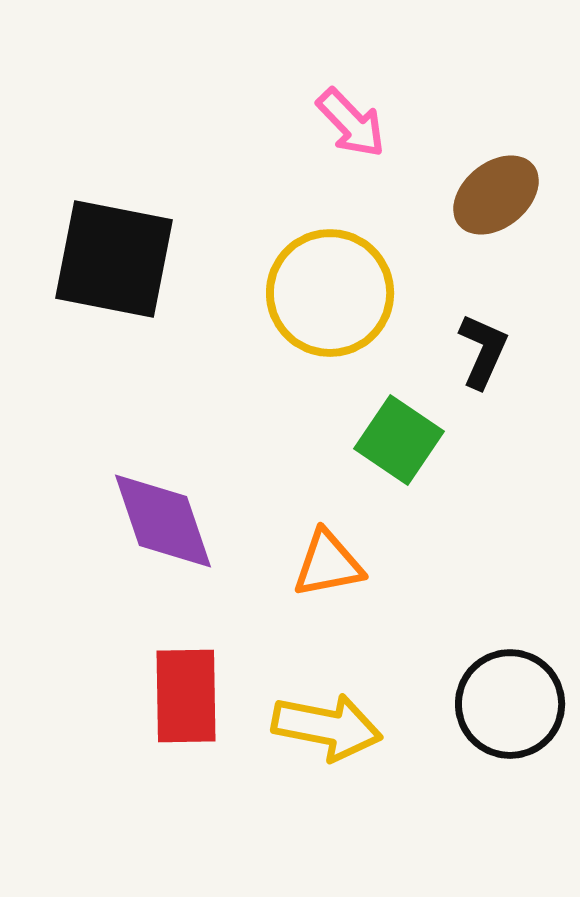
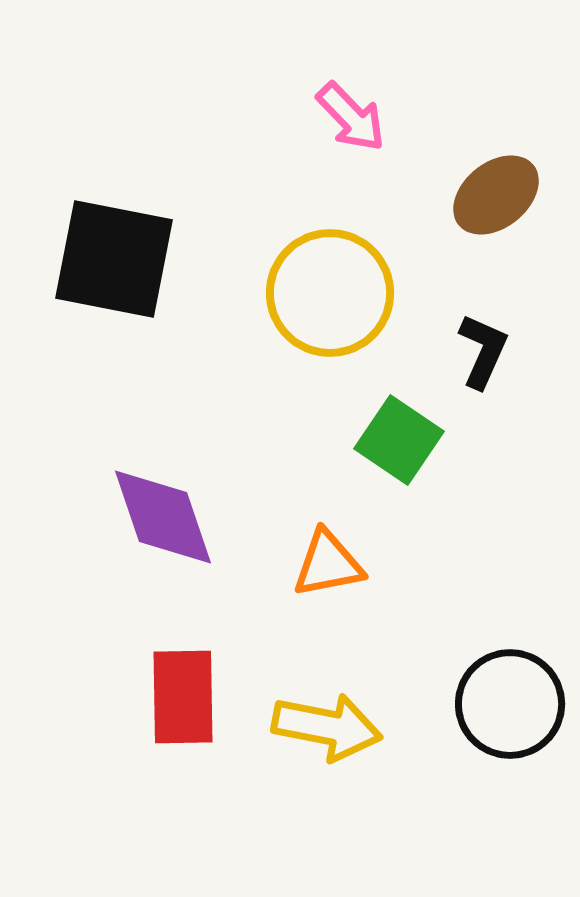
pink arrow: moved 6 px up
purple diamond: moved 4 px up
red rectangle: moved 3 px left, 1 px down
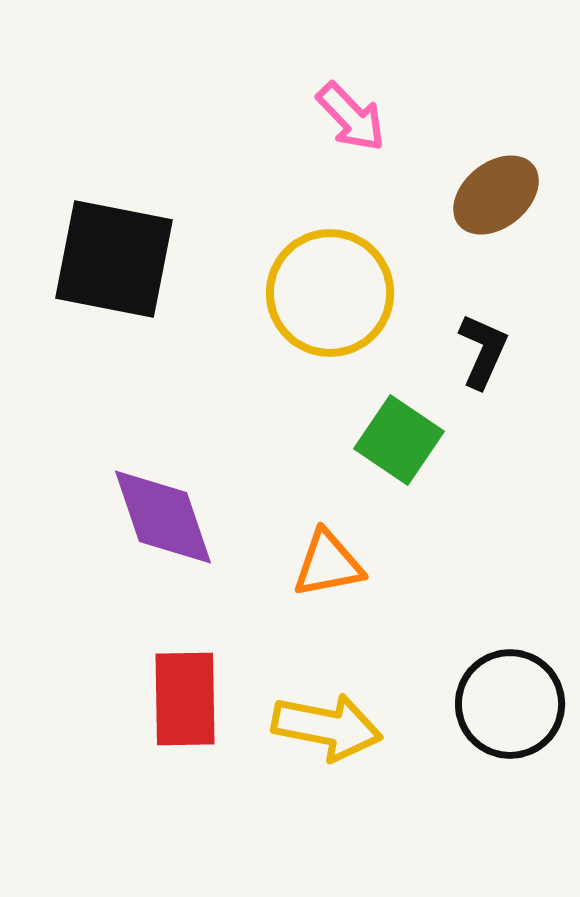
red rectangle: moved 2 px right, 2 px down
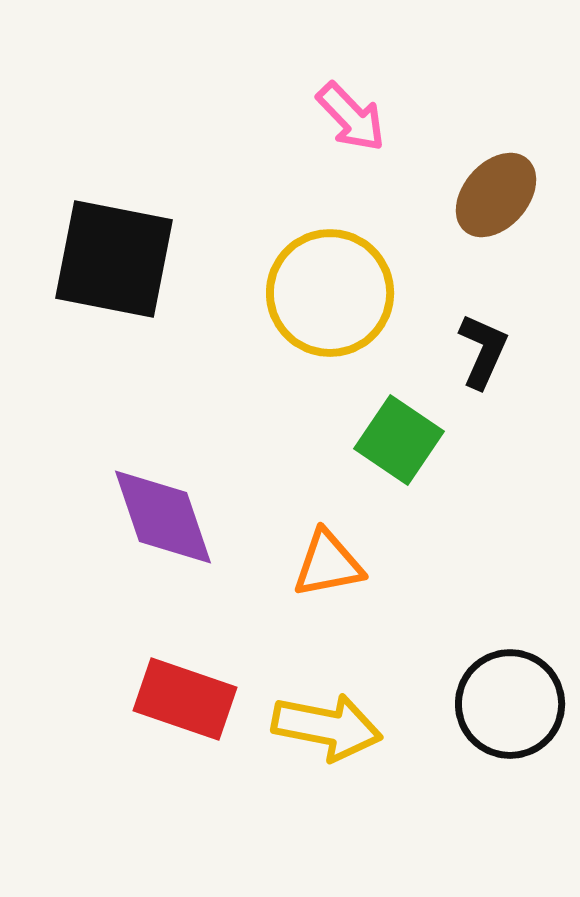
brown ellipse: rotated 10 degrees counterclockwise
red rectangle: rotated 70 degrees counterclockwise
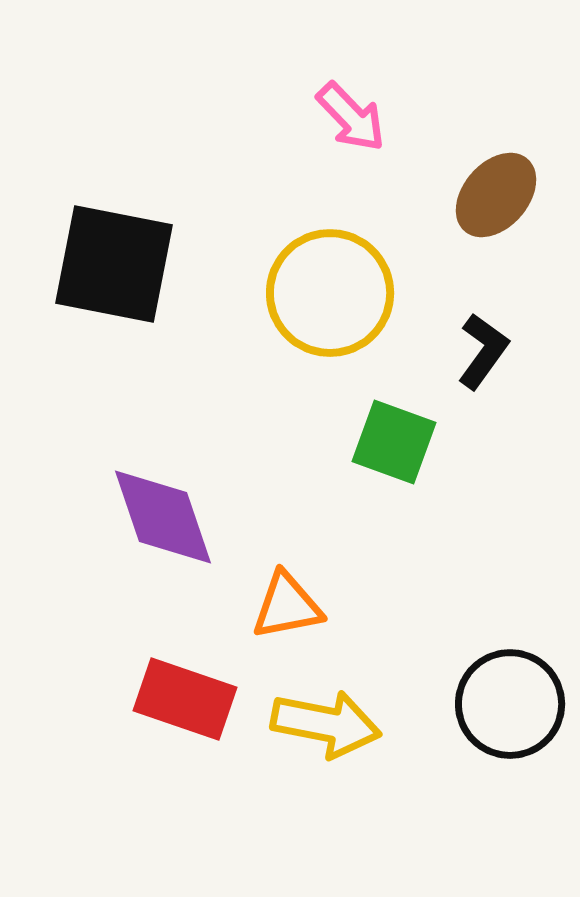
black square: moved 5 px down
black L-shape: rotated 12 degrees clockwise
green square: moved 5 px left, 2 px down; rotated 14 degrees counterclockwise
orange triangle: moved 41 px left, 42 px down
yellow arrow: moved 1 px left, 3 px up
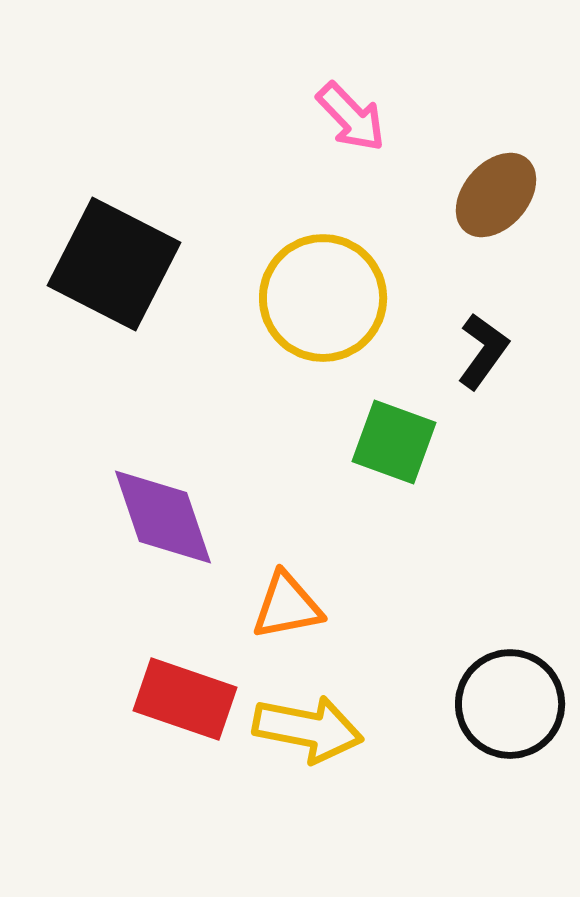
black square: rotated 16 degrees clockwise
yellow circle: moved 7 px left, 5 px down
yellow arrow: moved 18 px left, 5 px down
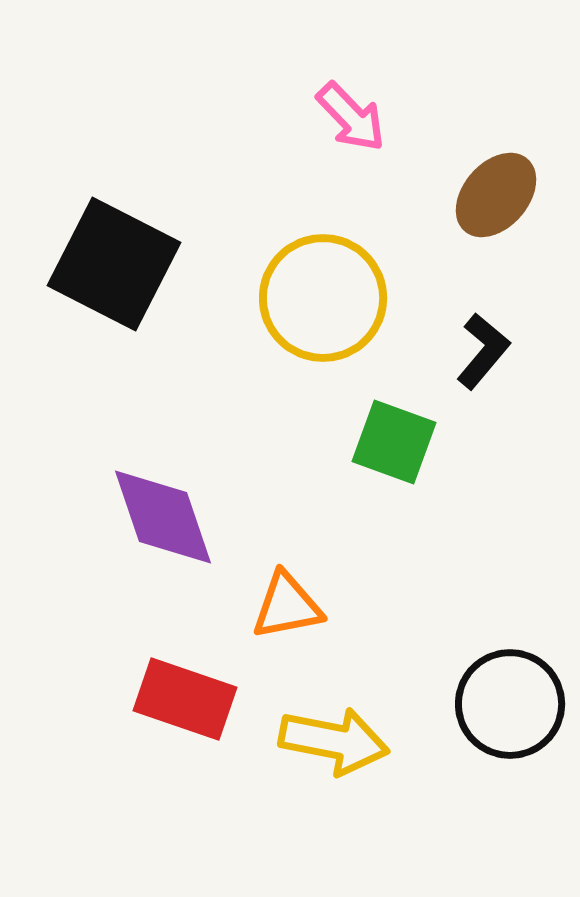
black L-shape: rotated 4 degrees clockwise
yellow arrow: moved 26 px right, 12 px down
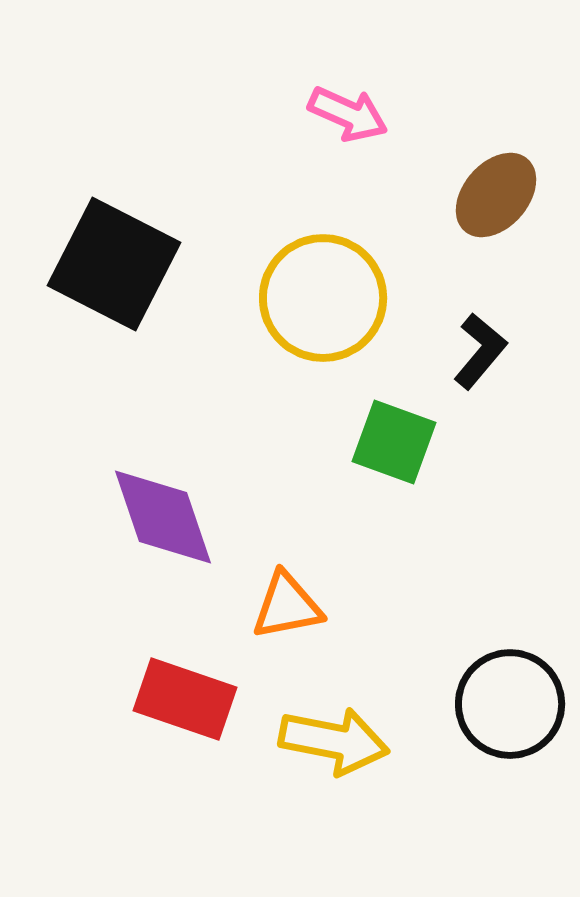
pink arrow: moved 3 px left, 3 px up; rotated 22 degrees counterclockwise
black L-shape: moved 3 px left
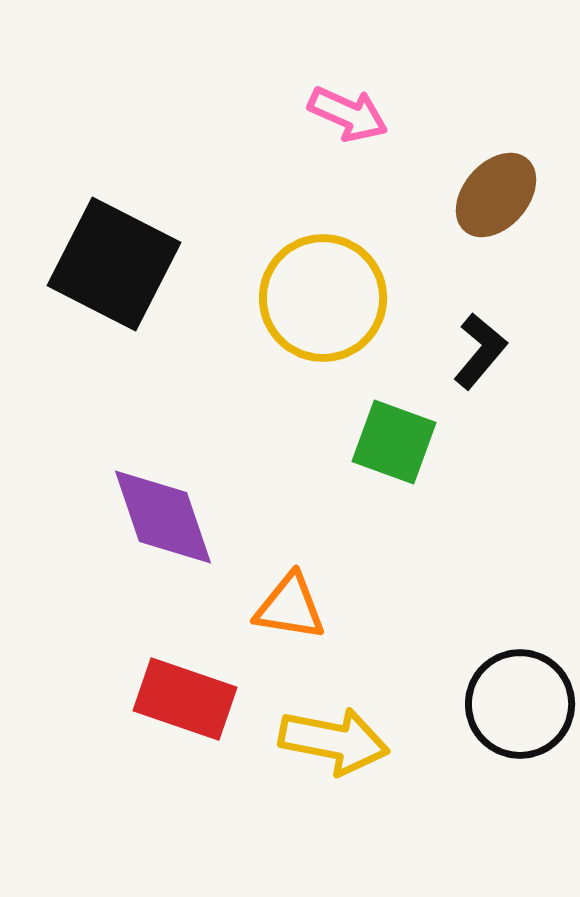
orange triangle: moved 3 px right, 1 px down; rotated 20 degrees clockwise
black circle: moved 10 px right
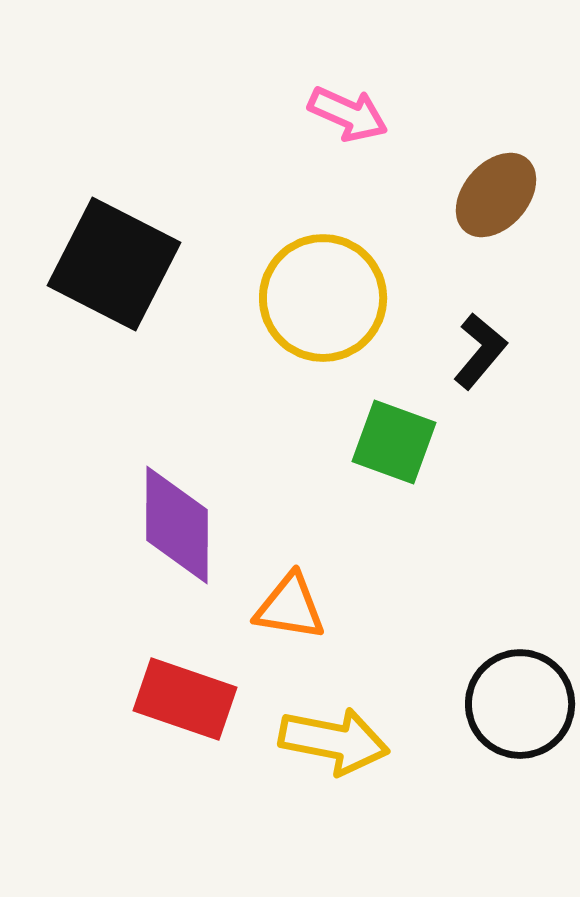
purple diamond: moved 14 px right, 8 px down; rotated 19 degrees clockwise
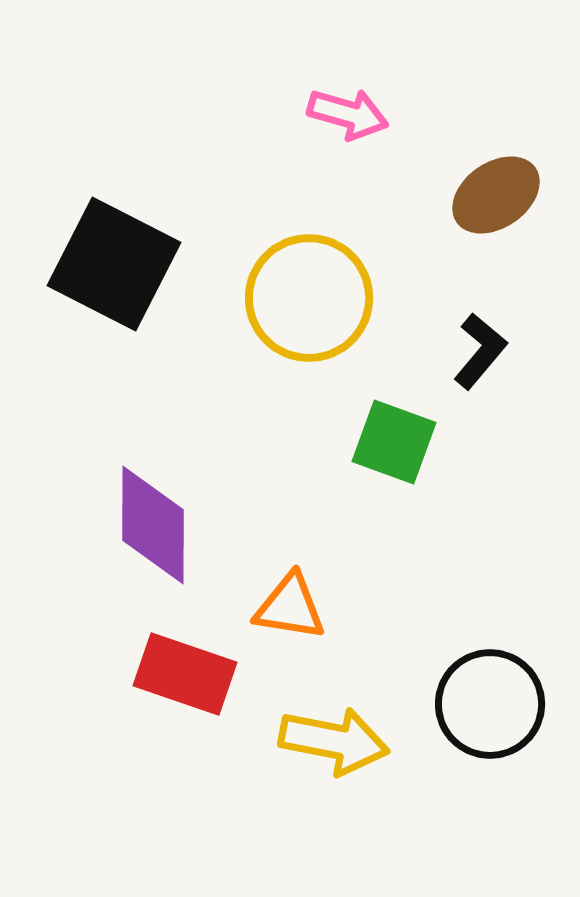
pink arrow: rotated 8 degrees counterclockwise
brown ellipse: rotated 14 degrees clockwise
yellow circle: moved 14 px left
purple diamond: moved 24 px left
red rectangle: moved 25 px up
black circle: moved 30 px left
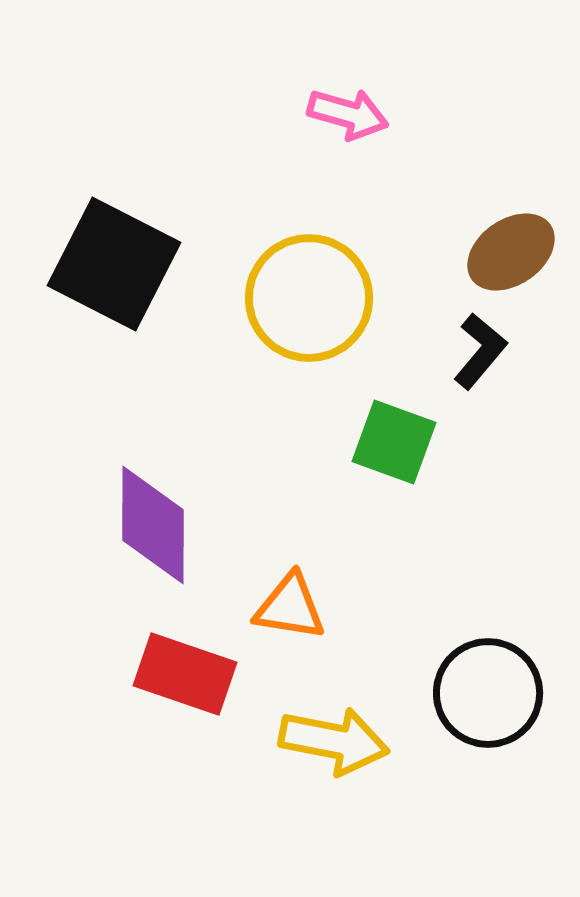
brown ellipse: moved 15 px right, 57 px down
black circle: moved 2 px left, 11 px up
